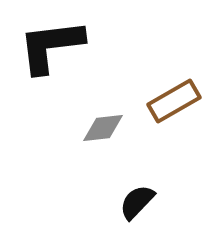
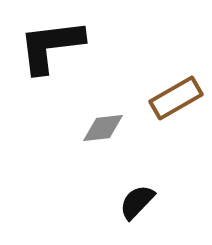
brown rectangle: moved 2 px right, 3 px up
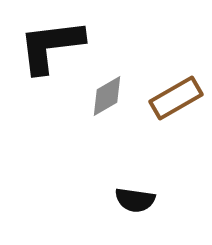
gray diamond: moved 4 px right, 32 px up; rotated 24 degrees counterclockwise
black semicircle: moved 2 px left, 2 px up; rotated 126 degrees counterclockwise
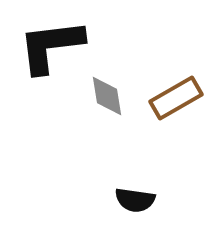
gray diamond: rotated 69 degrees counterclockwise
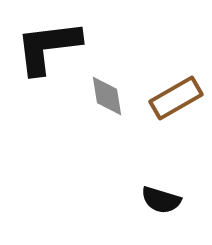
black L-shape: moved 3 px left, 1 px down
black semicircle: moved 26 px right; rotated 9 degrees clockwise
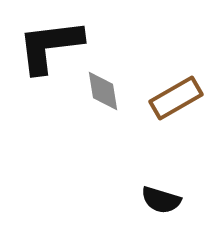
black L-shape: moved 2 px right, 1 px up
gray diamond: moved 4 px left, 5 px up
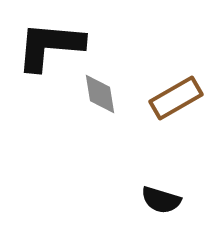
black L-shape: rotated 12 degrees clockwise
gray diamond: moved 3 px left, 3 px down
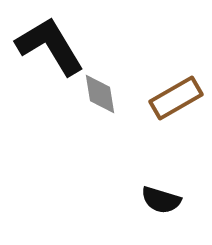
black L-shape: rotated 54 degrees clockwise
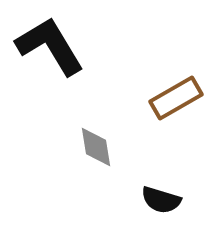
gray diamond: moved 4 px left, 53 px down
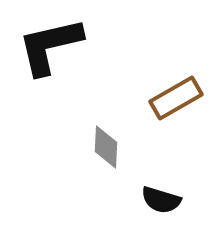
black L-shape: rotated 72 degrees counterclockwise
gray diamond: moved 10 px right; rotated 12 degrees clockwise
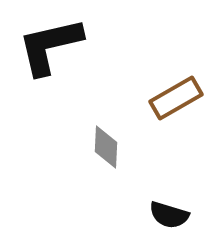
black semicircle: moved 8 px right, 15 px down
